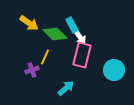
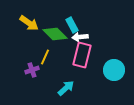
white arrow: rotated 119 degrees clockwise
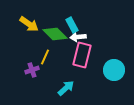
yellow arrow: moved 1 px down
white arrow: moved 2 px left
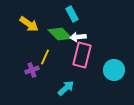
cyan rectangle: moved 11 px up
green diamond: moved 5 px right
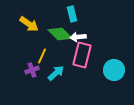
cyan rectangle: rotated 14 degrees clockwise
yellow line: moved 3 px left, 1 px up
cyan arrow: moved 10 px left, 15 px up
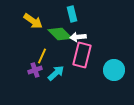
yellow arrow: moved 4 px right, 3 px up
purple cross: moved 3 px right
